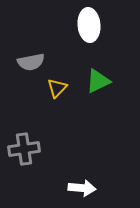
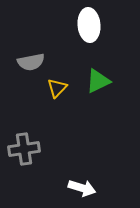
white arrow: rotated 12 degrees clockwise
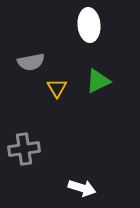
yellow triangle: rotated 15 degrees counterclockwise
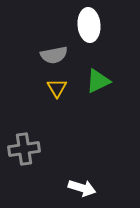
gray semicircle: moved 23 px right, 7 px up
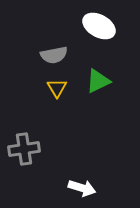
white ellipse: moved 10 px right, 1 px down; rotated 56 degrees counterclockwise
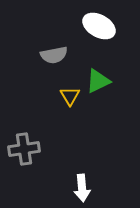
yellow triangle: moved 13 px right, 8 px down
white arrow: rotated 68 degrees clockwise
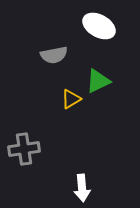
yellow triangle: moved 1 px right, 3 px down; rotated 30 degrees clockwise
